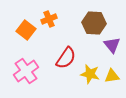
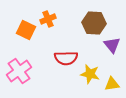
orange cross: moved 1 px left
orange square: rotated 12 degrees counterclockwise
red semicircle: rotated 55 degrees clockwise
pink cross: moved 7 px left
yellow triangle: moved 8 px down
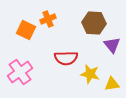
pink cross: moved 1 px right, 1 px down
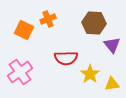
orange square: moved 2 px left
yellow star: rotated 24 degrees clockwise
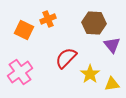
red semicircle: rotated 135 degrees clockwise
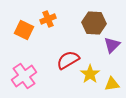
purple triangle: rotated 24 degrees clockwise
red semicircle: moved 2 px right, 2 px down; rotated 15 degrees clockwise
pink cross: moved 4 px right, 4 px down
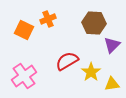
red semicircle: moved 1 px left, 1 px down
yellow star: moved 1 px right, 2 px up
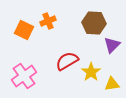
orange cross: moved 2 px down
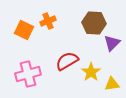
purple triangle: moved 2 px up
pink cross: moved 4 px right, 2 px up; rotated 20 degrees clockwise
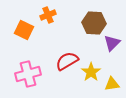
orange cross: moved 6 px up
